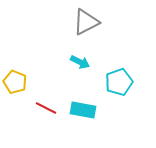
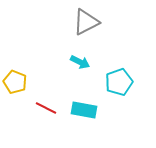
cyan rectangle: moved 1 px right
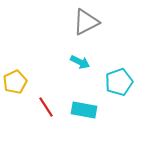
yellow pentagon: rotated 25 degrees clockwise
red line: moved 1 px up; rotated 30 degrees clockwise
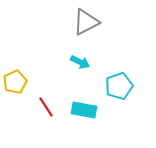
cyan pentagon: moved 4 px down
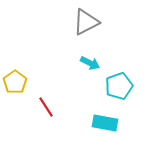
cyan arrow: moved 10 px right, 1 px down
yellow pentagon: rotated 10 degrees counterclockwise
cyan rectangle: moved 21 px right, 13 px down
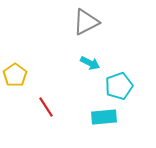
yellow pentagon: moved 7 px up
cyan rectangle: moved 1 px left, 6 px up; rotated 15 degrees counterclockwise
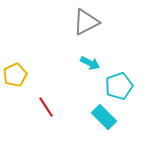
yellow pentagon: rotated 10 degrees clockwise
cyan rectangle: rotated 50 degrees clockwise
